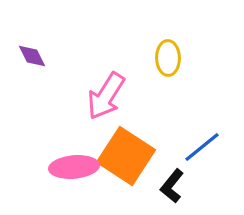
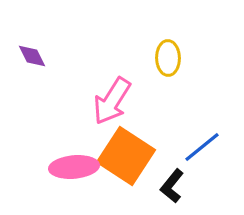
pink arrow: moved 6 px right, 5 px down
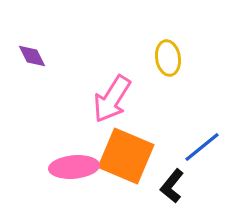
yellow ellipse: rotated 8 degrees counterclockwise
pink arrow: moved 2 px up
orange square: rotated 10 degrees counterclockwise
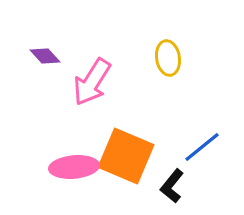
purple diamond: moved 13 px right; rotated 16 degrees counterclockwise
pink arrow: moved 20 px left, 17 px up
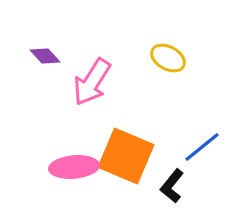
yellow ellipse: rotated 52 degrees counterclockwise
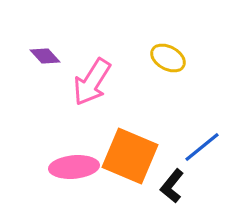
orange square: moved 4 px right
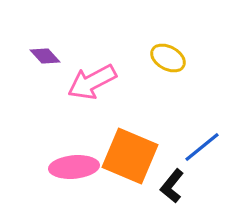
pink arrow: rotated 30 degrees clockwise
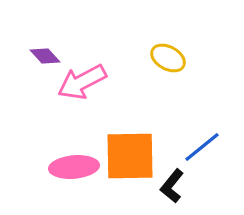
pink arrow: moved 10 px left
orange square: rotated 24 degrees counterclockwise
